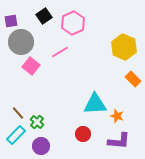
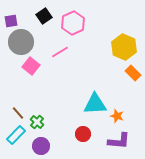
orange rectangle: moved 6 px up
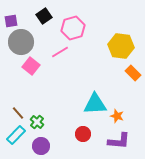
pink hexagon: moved 5 px down; rotated 10 degrees clockwise
yellow hexagon: moved 3 px left, 1 px up; rotated 15 degrees counterclockwise
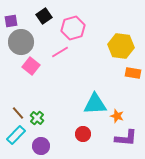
orange rectangle: rotated 35 degrees counterclockwise
green cross: moved 4 px up
purple L-shape: moved 7 px right, 3 px up
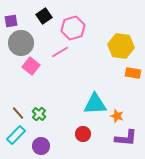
gray circle: moved 1 px down
green cross: moved 2 px right, 4 px up
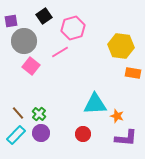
gray circle: moved 3 px right, 2 px up
purple circle: moved 13 px up
